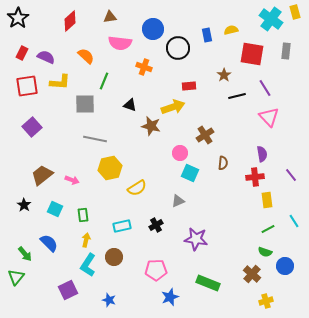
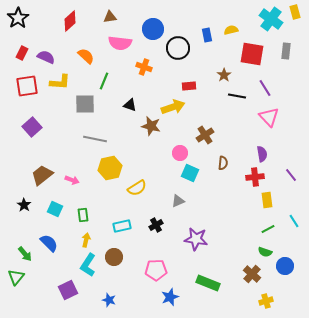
black line at (237, 96): rotated 24 degrees clockwise
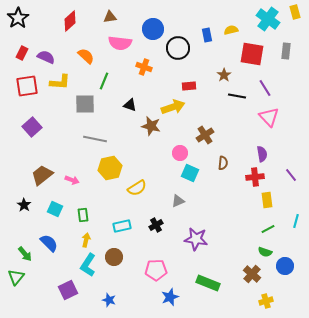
cyan cross at (271, 19): moved 3 px left
cyan line at (294, 221): moved 2 px right; rotated 48 degrees clockwise
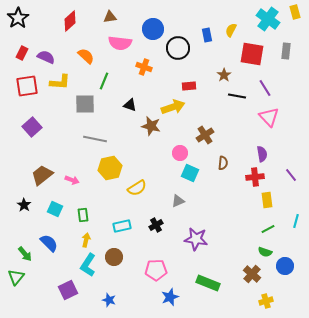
yellow semicircle at (231, 30): rotated 48 degrees counterclockwise
